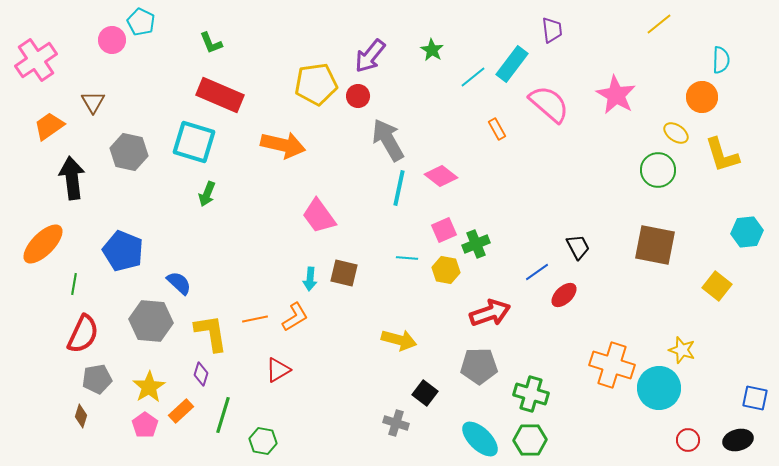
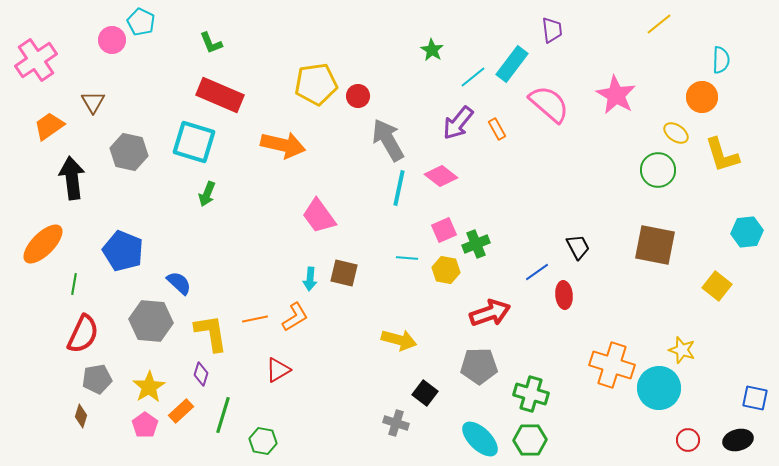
purple arrow at (370, 56): moved 88 px right, 67 px down
red ellipse at (564, 295): rotated 52 degrees counterclockwise
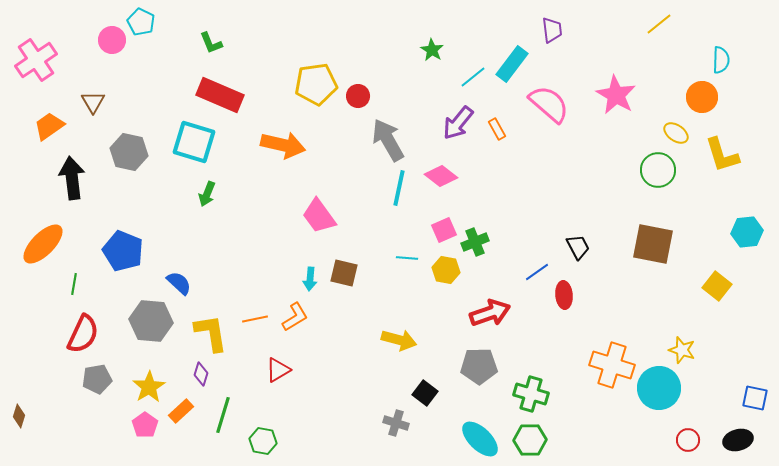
green cross at (476, 244): moved 1 px left, 2 px up
brown square at (655, 245): moved 2 px left, 1 px up
brown diamond at (81, 416): moved 62 px left
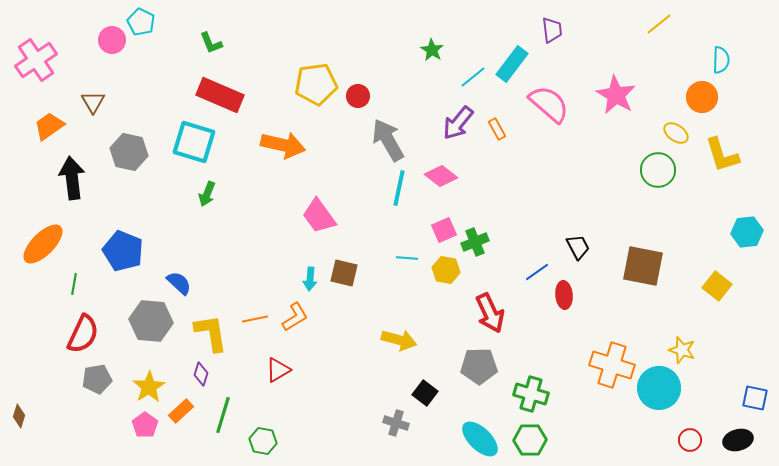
brown square at (653, 244): moved 10 px left, 22 px down
red arrow at (490, 313): rotated 84 degrees clockwise
red circle at (688, 440): moved 2 px right
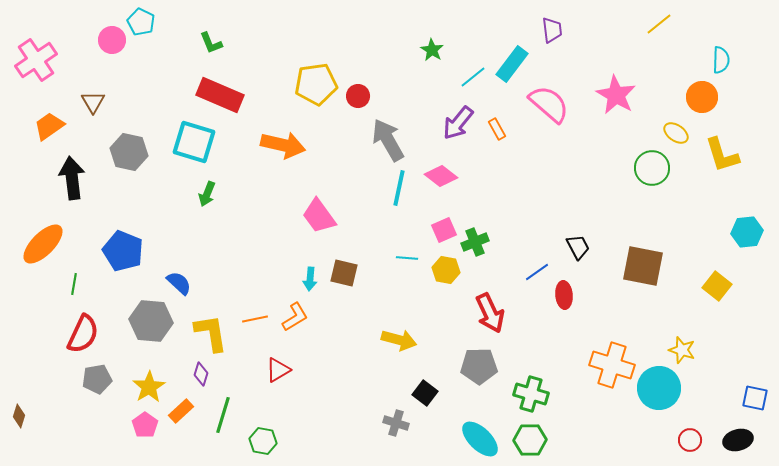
green circle at (658, 170): moved 6 px left, 2 px up
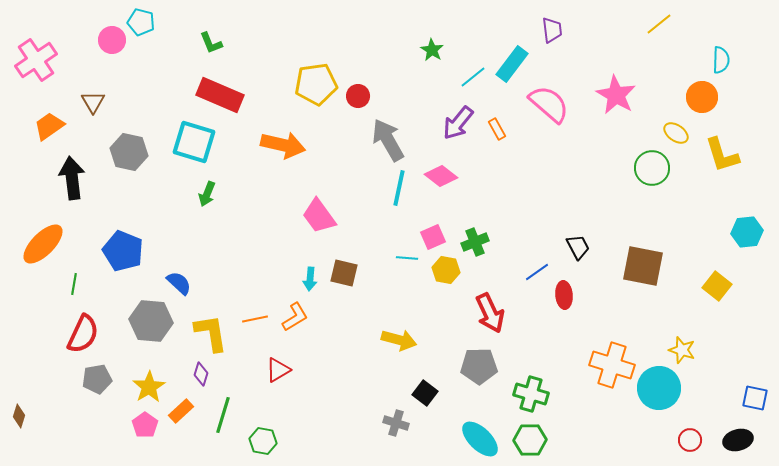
cyan pentagon at (141, 22): rotated 12 degrees counterclockwise
pink square at (444, 230): moved 11 px left, 7 px down
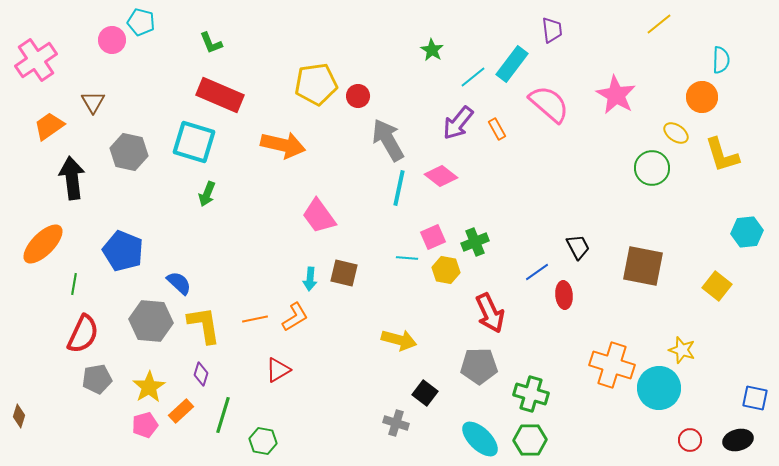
yellow L-shape at (211, 333): moved 7 px left, 8 px up
pink pentagon at (145, 425): rotated 20 degrees clockwise
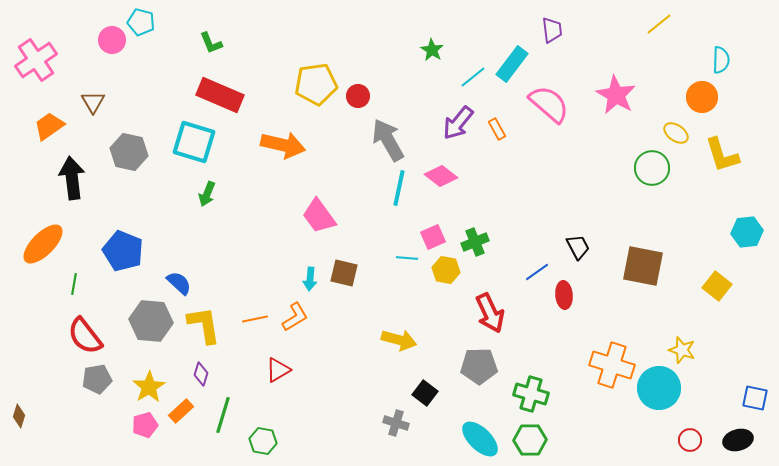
red semicircle at (83, 334): moved 2 px right, 2 px down; rotated 117 degrees clockwise
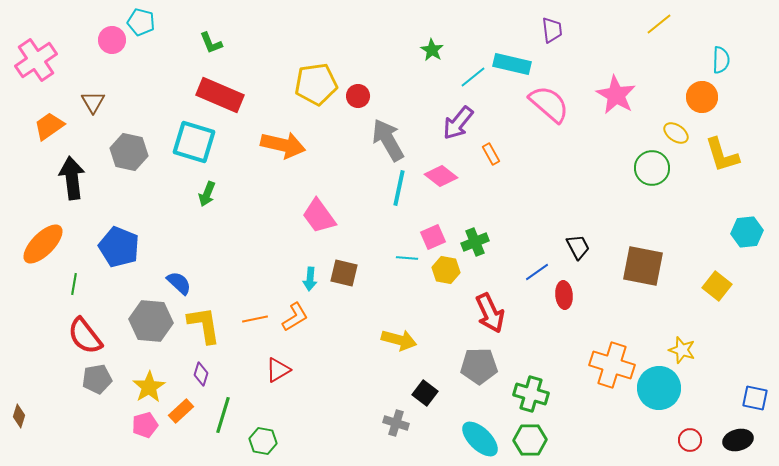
cyan rectangle at (512, 64): rotated 66 degrees clockwise
orange rectangle at (497, 129): moved 6 px left, 25 px down
blue pentagon at (123, 251): moved 4 px left, 4 px up
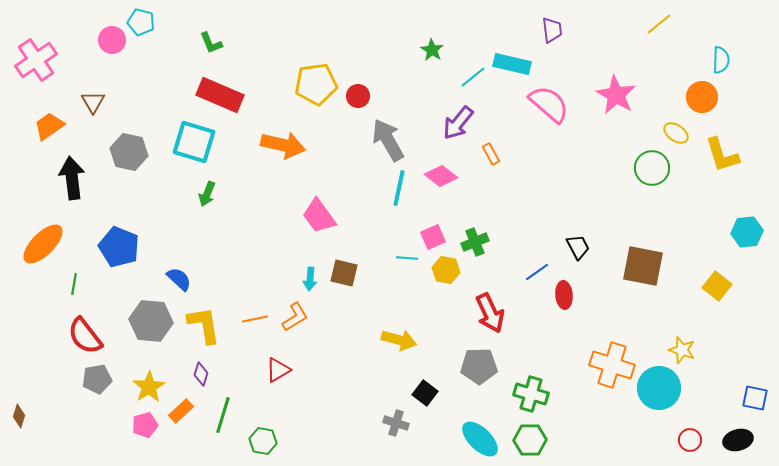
blue semicircle at (179, 283): moved 4 px up
